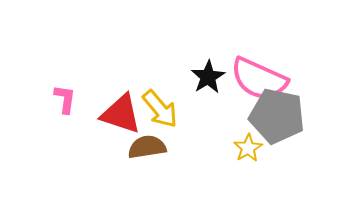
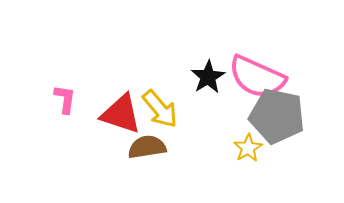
pink semicircle: moved 2 px left, 2 px up
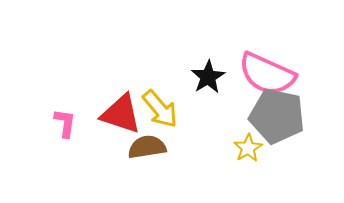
pink semicircle: moved 10 px right, 3 px up
pink L-shape: moved 24 px down
